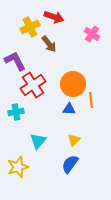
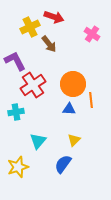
blue semicircle: moved 7 px left
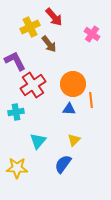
red arrow: rotated 30 degrees clockwise
yellow star: moved 1 px left, 1 px down; rotated 20 degrees clockwise
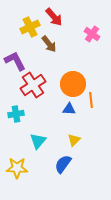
cyan cross: moved 2 px down
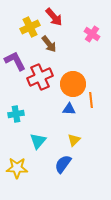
red cross: moved 7 px right, 8 px up; rotated 10 degrees clockwise
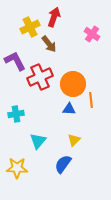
red arrow: rotated 120 degrees counterclockwise
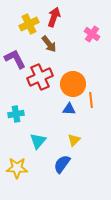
yellow cross: moved 1 px left, 3 px up
purple L-shape: moved 2 px up
blue semicircle: moved 1 px left
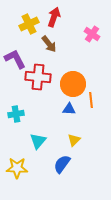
red cross: moved 2 px left; rotated 30 degrees clockwise
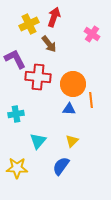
yellow triangle: moved 2 px left, 1 px down
blue semicircle: moved 1 px left, 2 px down
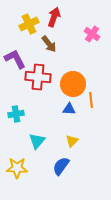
cyan triangle: moved 1 px left
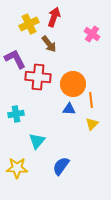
yellow triangle: moved 20 px right, 17 px up
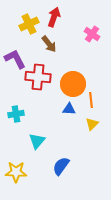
yellow star: moved 1 px left, 4 px down
